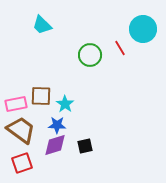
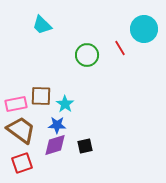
cyan circle: moved 1 px right
green circle: moved 3 px left
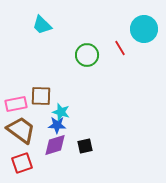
cyan star: moved 4 px left, 8 px down; rotated 18 degrees counterclockwise
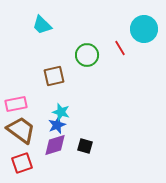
brown square: moved 13 px right, 20 px up; rotated 15 degrees counterclockwise
blue star: rotated 24 degrees counterclockwise
black square: rotated 28 degrees clockwise
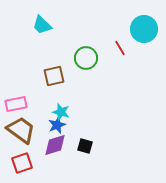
green circle: moved 1 px left, 3 px down
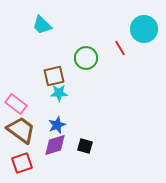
pink rectangle: rotated 50 degrees clockwise
cyan star: moved 2 px left, 19 px up; rotated 18 degrees counterclockwise
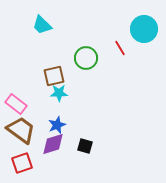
purple diamond: moved 2 px left, 1 px up
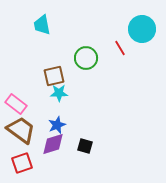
cyan trapezoid: rotated 35 degrees clockwise
cyan circle: moved 2 px left
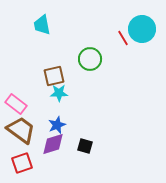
red line: moved 3 px right, 10 px up
green circle: moved 4 px right, 1 px down
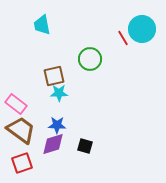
blue star: rotated 24 degrees clockwise
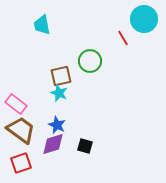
cyan circle: moved 2 px right, 10 px up
green circle: moved 2 px down
brown square: moved 7 px right
cyan star: rotated 24 degrees clockwise
blue star: rotated 24 degrees clockwise
red square: moved 1 px left
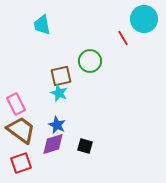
pink rectangle: rotated 25 degrees clockwise
